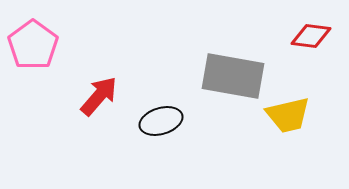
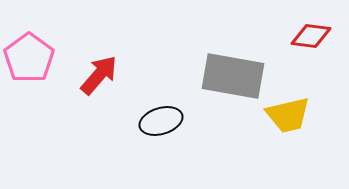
pink pentagon: moved 4 px left, 13 px down
red arrow: moved 21 px up
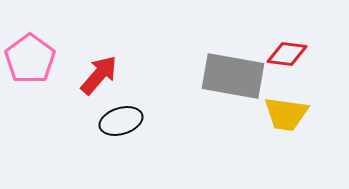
red diamond: moved 24 px left, 18 px down
pink pentagon: moved 1 px right, 1 px down
yellow trapezoid: moved 2 px left, 1 px up; rotated 21 degrees clockwise
black ellipse: moved 40 px left
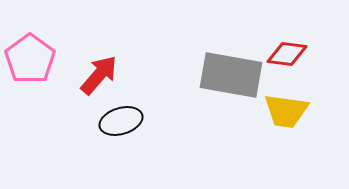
gray rectangle: moved 2 px left, 1 px up
yellow trapezoid: moved 3 px up
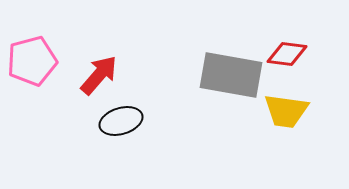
pink pentagon: moved 2 px right, 2 px down; rotated 21 degrees clockwise
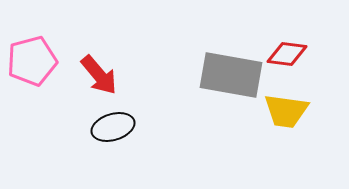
red arrow: rotated 99 degrees clockwise
black ellipse: moved 8 px left, 6 px down
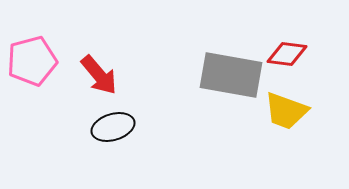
yellow trapezoid: rotated 12 degrees clockwise
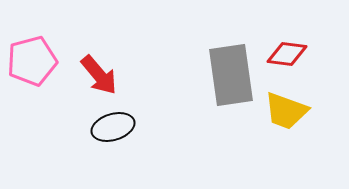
gray rectangle: rotated 72 degrees clockwise
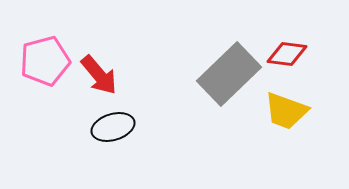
pink pentagon: moved 13 px right
gray rectangle: moved 2 px left, 1 px up; rotated 54 degrees clockwise
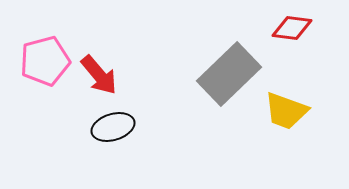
red diamond: moved 5 px right, 26 px up
